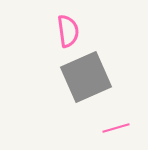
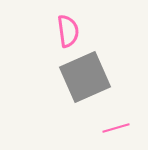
gray square: moved 1 px left
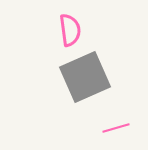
pink semicircle: moved 2 px right, 1 px up
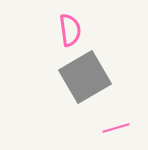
gray square: rotated 6 degrees counterclockwise
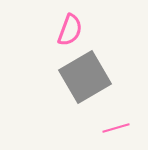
pink semicircle: rotated 28 degrees clockwise
